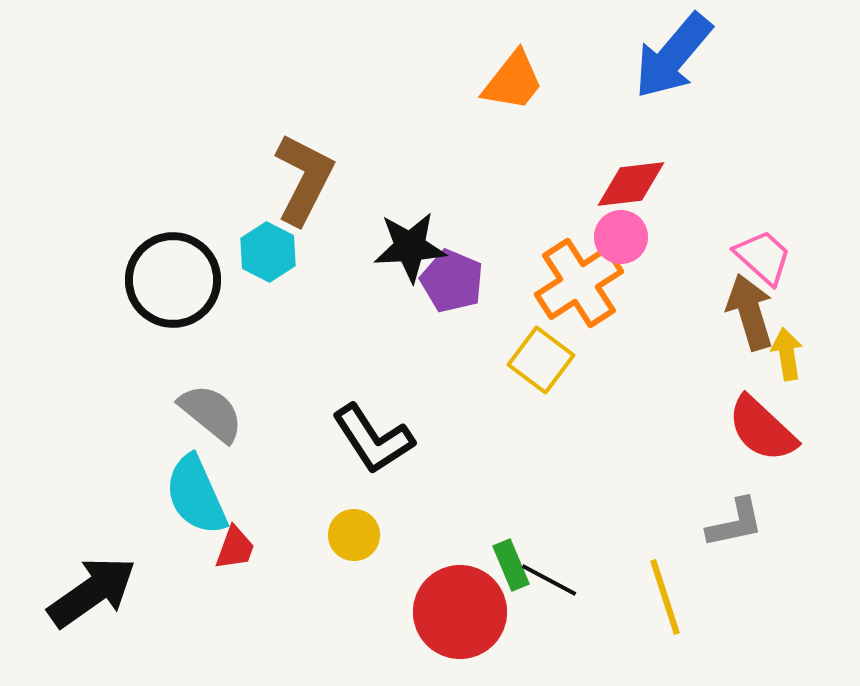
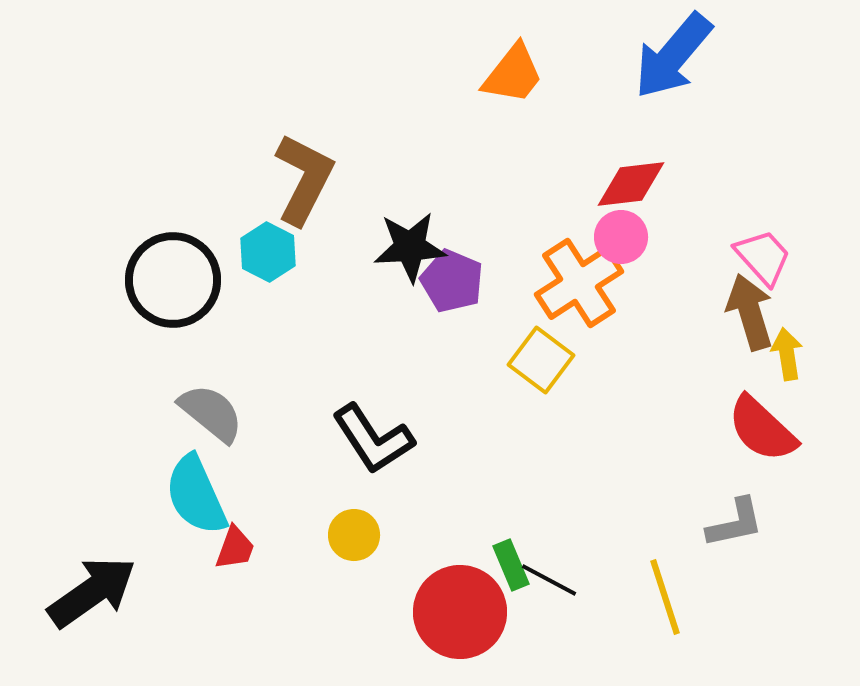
orange trapezoid: moved 7 px up
pink trapezoid: rotated 6 degrees clockwise
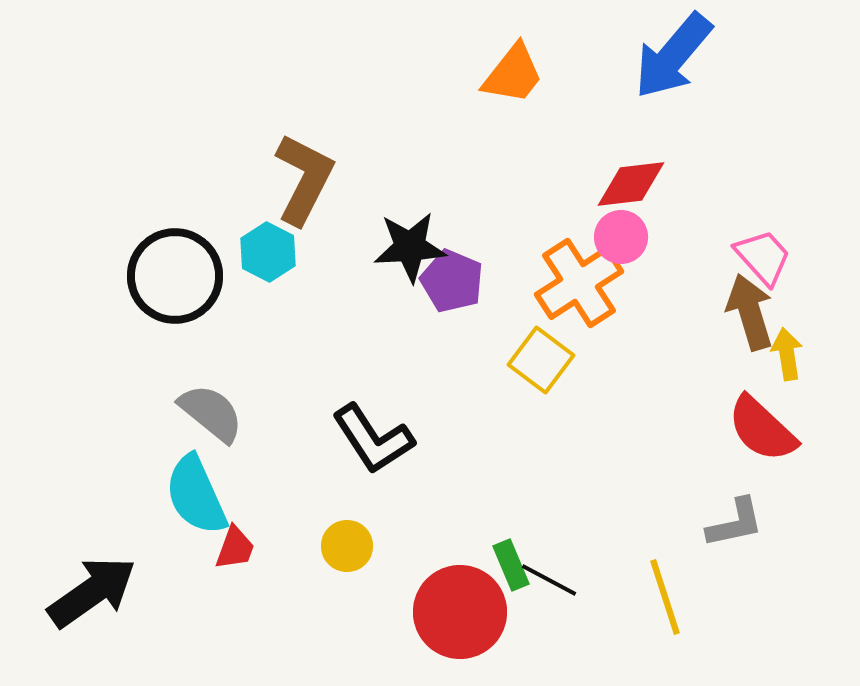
black circle: moved 2 px right, 4 px up
yellow circle: moved 7 px left, 11 px down
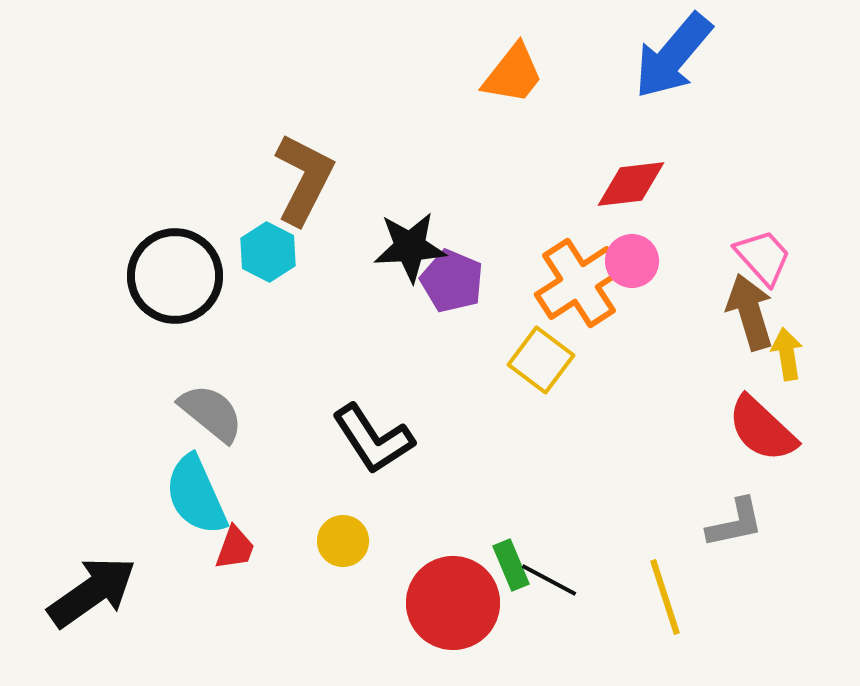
pink circle: moved 11 px right, 24 px down
yellow circle: moved 4 px left, 5 px up
red circle: moved 7 px left, 9 px up
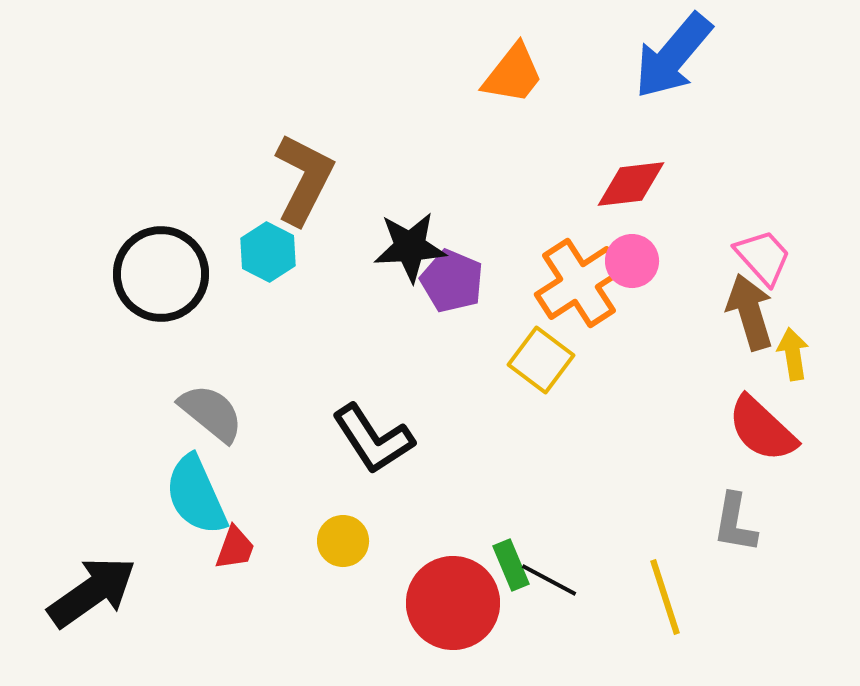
black circle: moved 14 px left, 2 px up
yellow arrow: moved 6 px right
gray L-shape: rotated 112 degrees clockwise
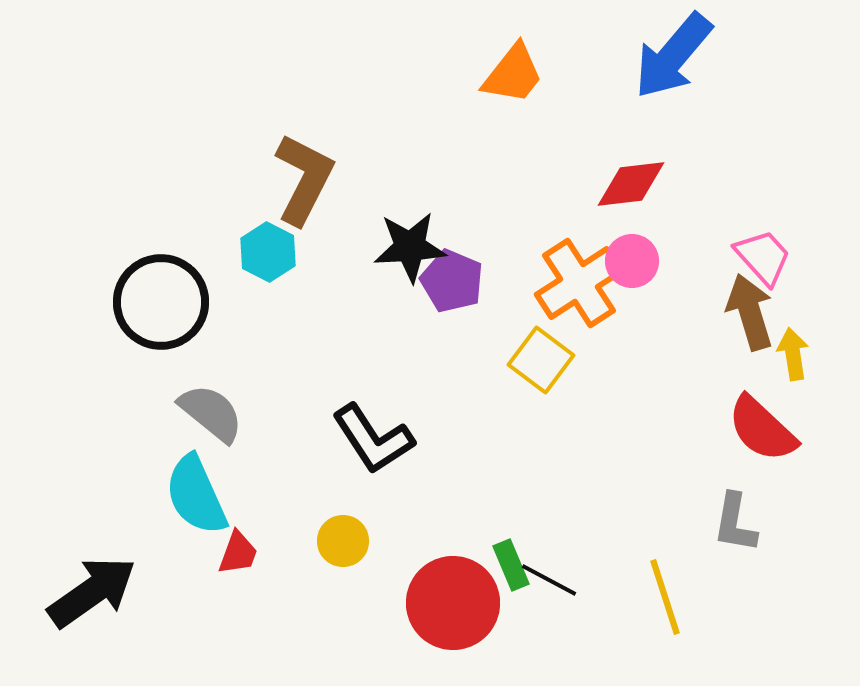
black circle: moved 28 px down
red trapezoid: moved 3 px right, 5 px down
